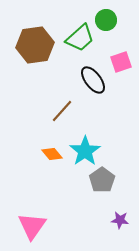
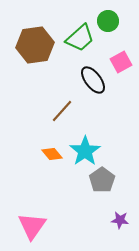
green circle: moved 2 px right, 1 px down
pink square: rotated 10 degrees counterclockwise
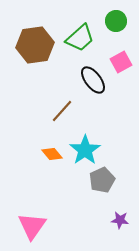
green circle: moved 8 px right
cyan star: moved 1 px up
gray pentagon: rotated 10 degrees clockwise
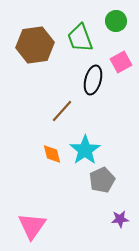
green trapezoid: rotated 112 degrees clockwise
black ellipse: rotated 52 degrees clockwise
orange diamond: rotated 25 degrees clockwise
purple star: moved 1 px up; rotated 12 degrees counterclockwise
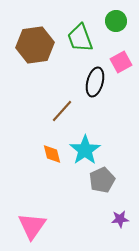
black ellipse: moved 2 px right, 2 px down
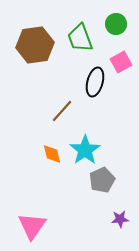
green circle: moved 3 px down
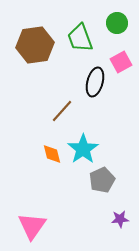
green circle: moved 1 px right, 1 px up
cyan star: moved 2 px left, 1 px up
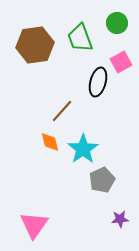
black ellipse: moved 3 px right
orange diamond: moved 2 px left, 12 px up
pink triangle: moved 2 px right, 1 px up
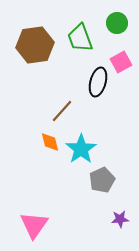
cyan star: moved 2 px left
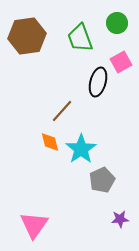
brown hexagon: moved 8 px left, 9 px up
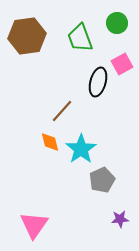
pink square: moved 1 px right, 2 px down
